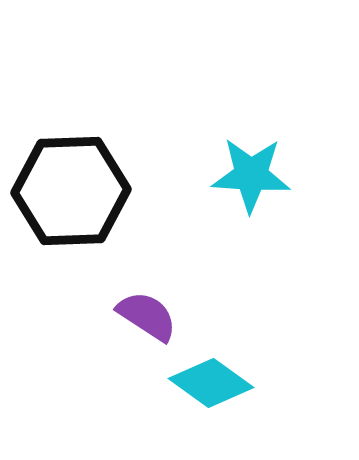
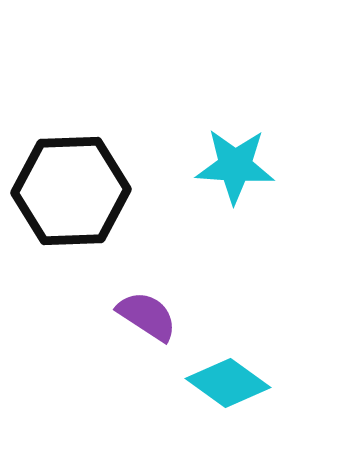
cyan star: moved 16 px left, 9 px up
cyan diamond: moved 17 px right
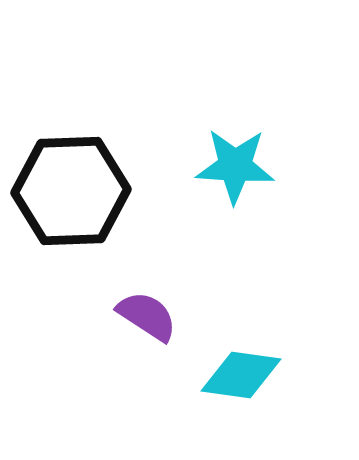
cyan diamond: moved 13 px right, 8 px up; rotated 28 degrees counterclockwise
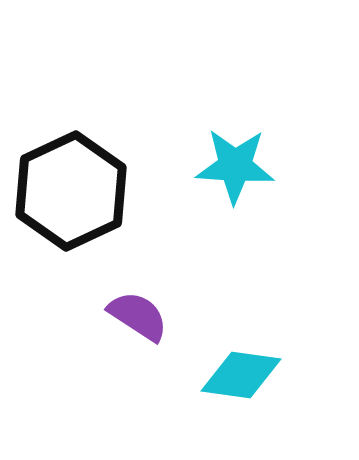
black hexagon: rotated 23 degrees counterclockwise
purple semicircle: moved 9 px left
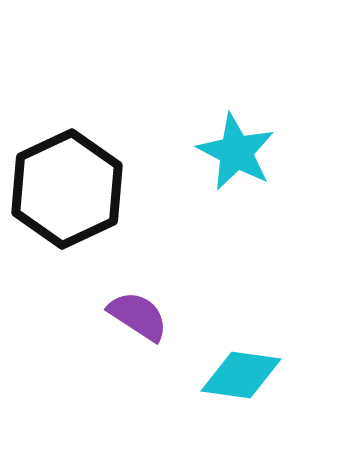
cyan star: moved 1 px right, 14 px up; rotated 24 degrees clockwise
black hexagon: moved 4 px left, 2 px up
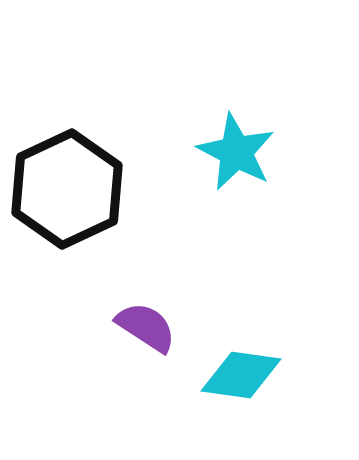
purple semicircle: moved 8 px right, 11 px down
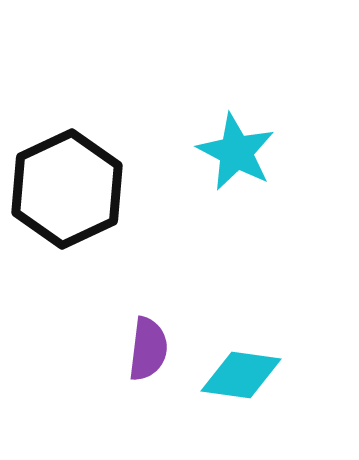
purple semicircle: moved 2 px right, 22 px down; rotated 64 degrees clockwise
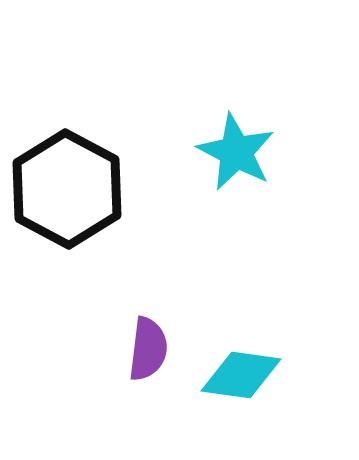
black hexagon: rotated 7 degrees counterclockwise
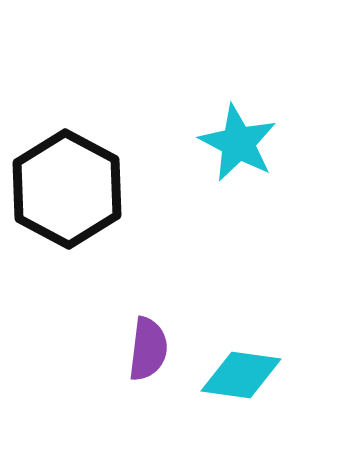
cyan star: moved 2 px right, 9 px up
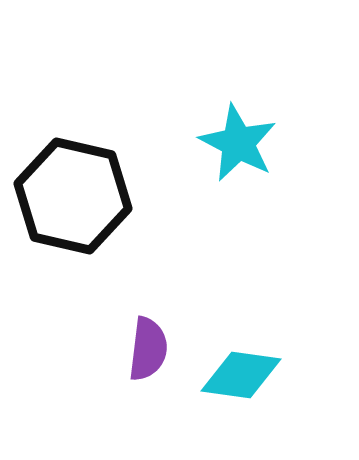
black hexagon: moved 6 px right, 7 px down; rotated 15 degrees counterclockwise
